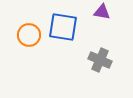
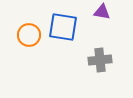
gray cross: rotated 30 degrees counterclockwise
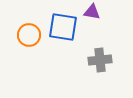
purple triangle: moved 10 px left
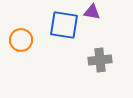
blue square: moved 1 px right, 2 px up
orange circle: moved 8 px left, 5 px down
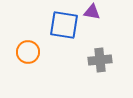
orange circle: moved 7 px right, 12 px down
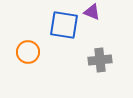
purple triangle: rotated 12 degrees clockwise
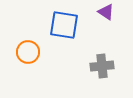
purple triangle: moved 14 px right; rotated 12 degrees clockwise
gray cross: moved 2 px right, 6 px down
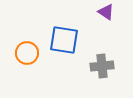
blue square: moved 15 px down
orange circle: moved 1 px left, 1 px down
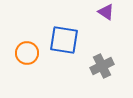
gray cross: rotated 20 degrees counterclockwise
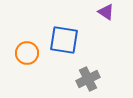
gray cross: moved 14 px left, 13 px down
